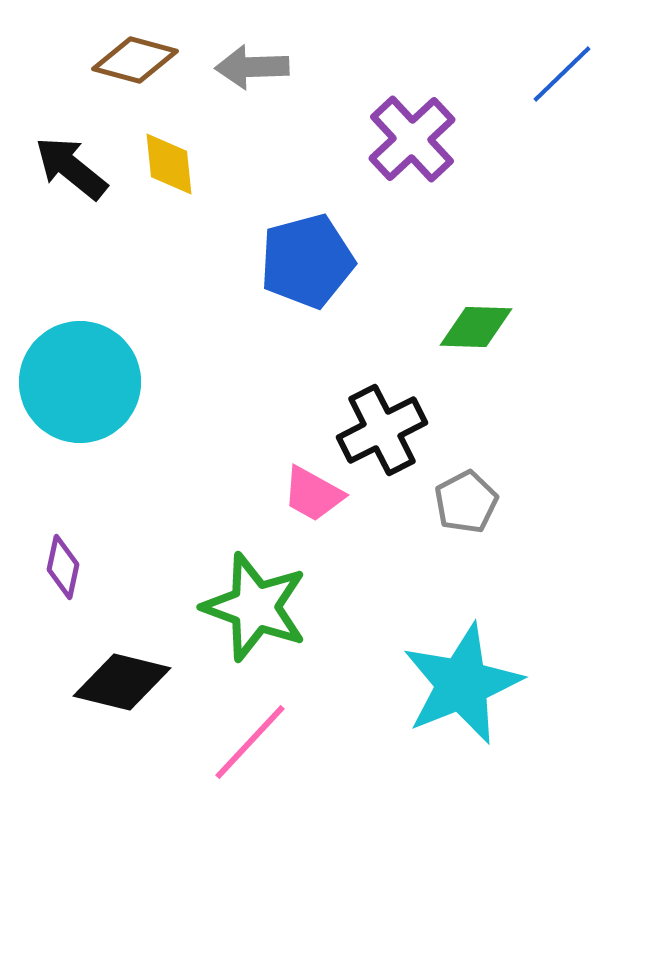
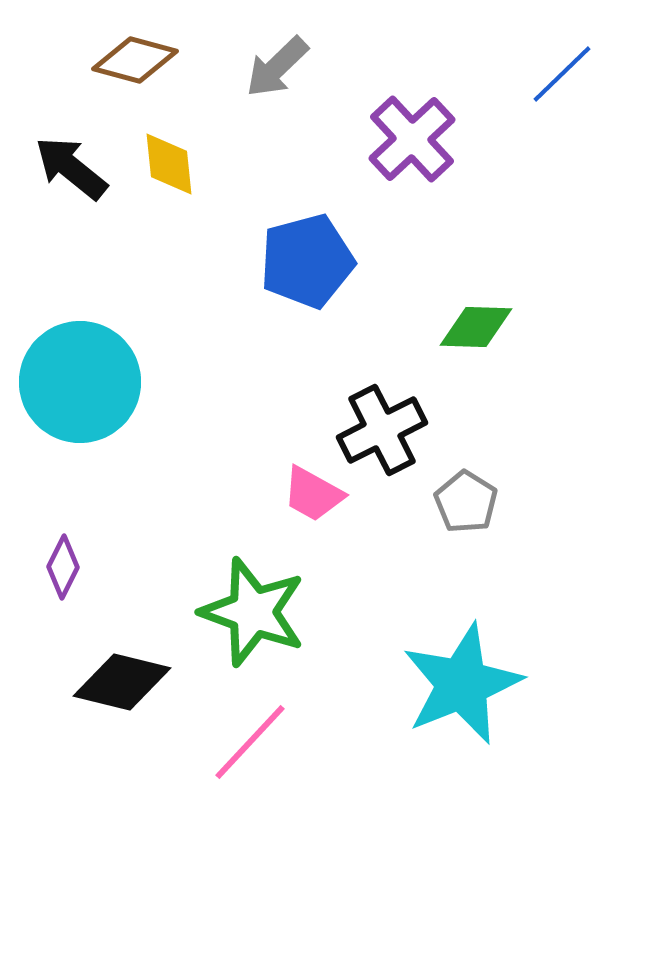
gray arrow: moved 25 px right; rotated 42 degrees counterclockwise
gray pentagon: rotated 12 degrees counterclockwise
purple diamond: rotated 14 degrees clockwise
green star: moved 2 px left, 5 px down
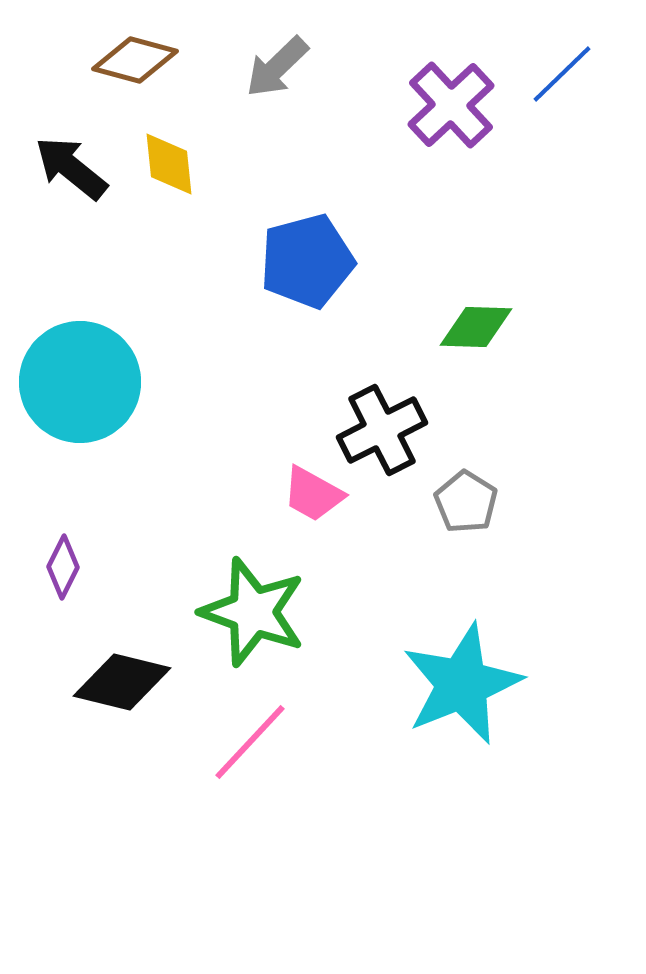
purple cross: moved 39 px right, 34 px up
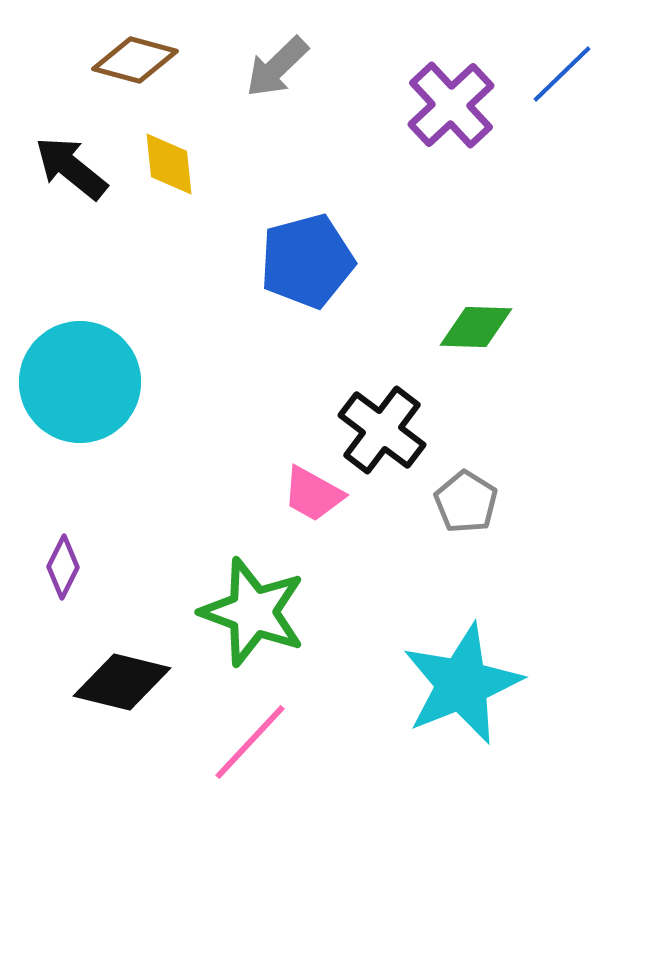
black cross: rotated 26 degrees counterclockwise
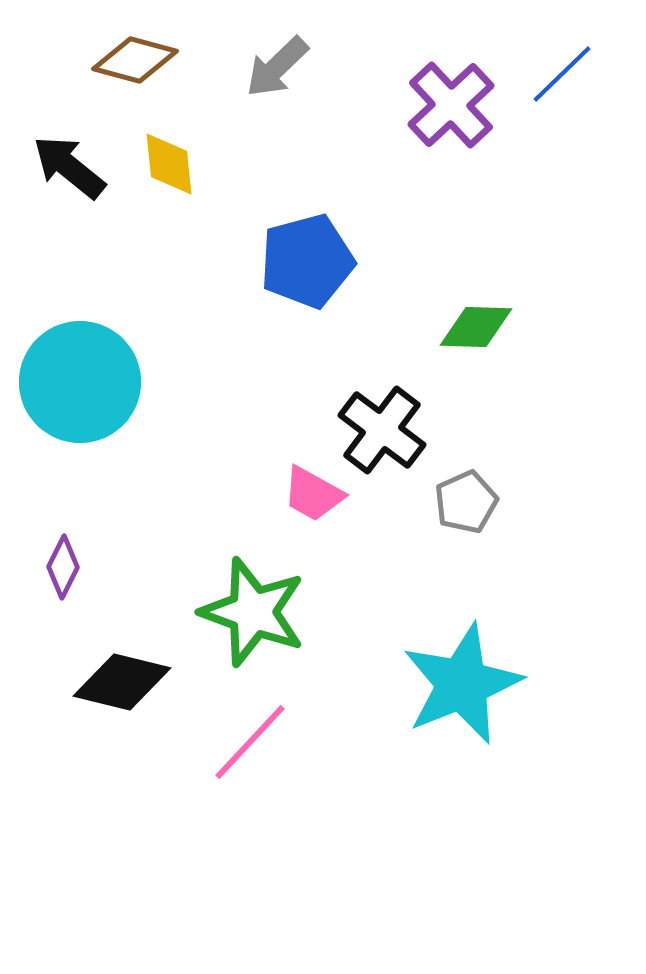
black arrow: moved 2 px left, 1 px up
gray pentagon: rotated 16 degrees clockwise
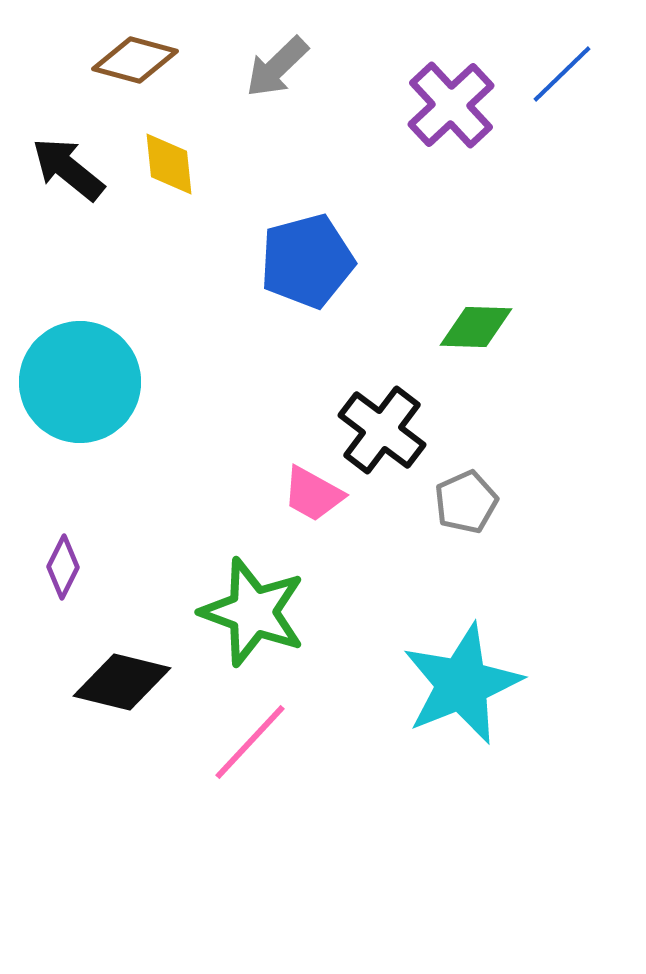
black arrow: moved 1 px left, 2 px down
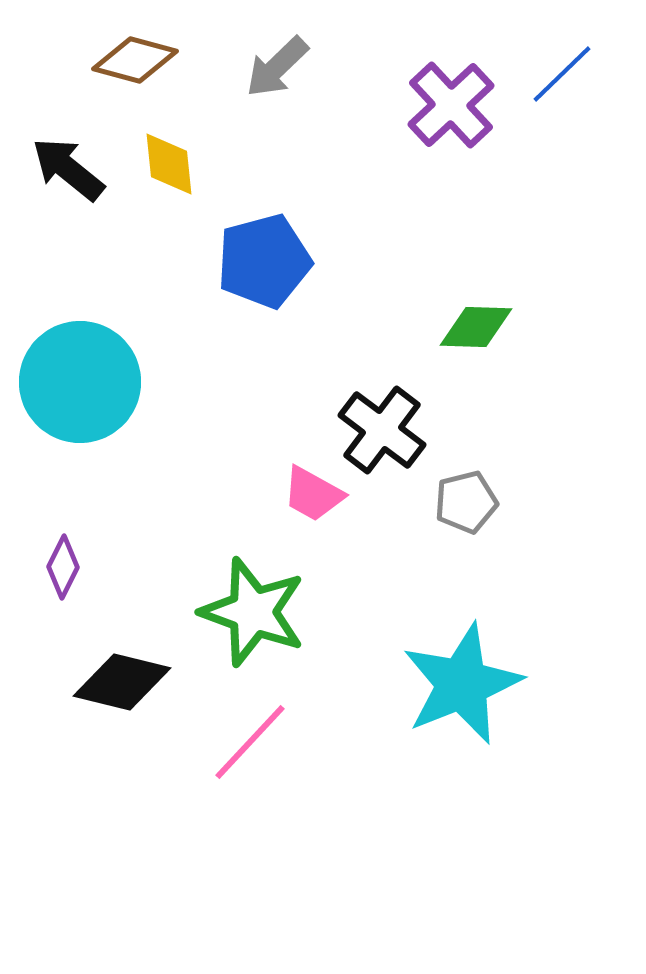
blue pentagon: moved 43 px left
gray pentagon: rotated 10 degrees clockwise
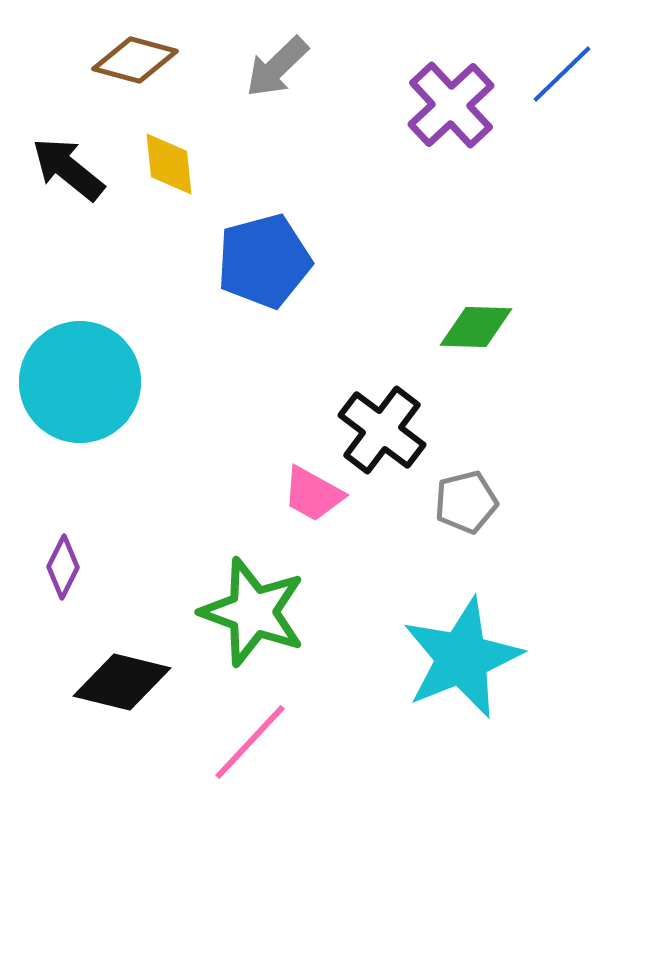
cyan star: moved 26 px up
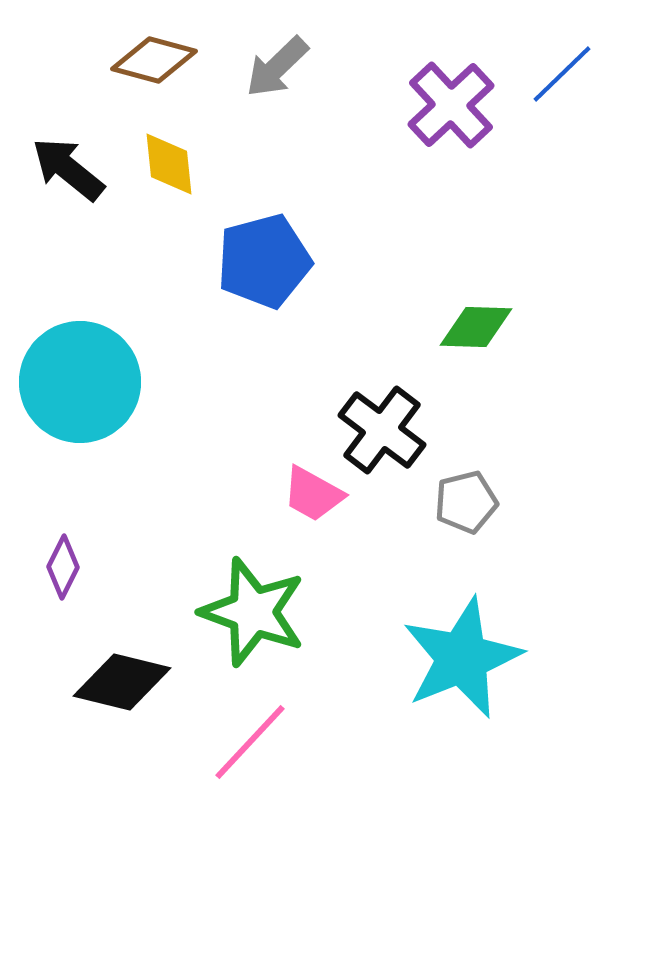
brown diamond: moved 19 px right
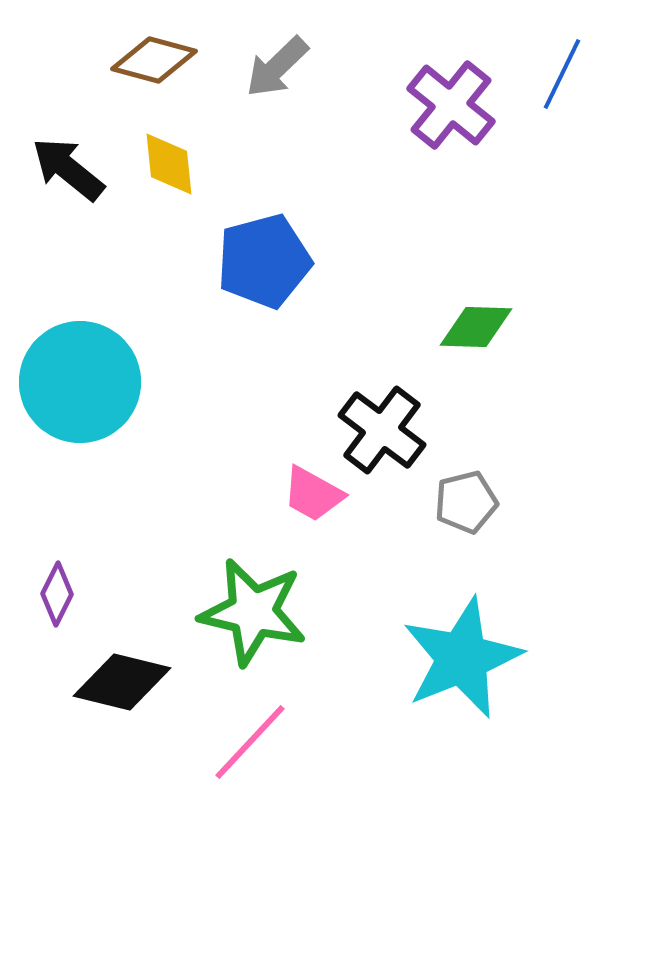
blue line: rotated 20 degrees counterclockwise
purple cross: rotated 8 degrees counterclockwise
purple diamond: moved 6 px left, 27 px down
green star: rotated 7 degrees counterclockwise
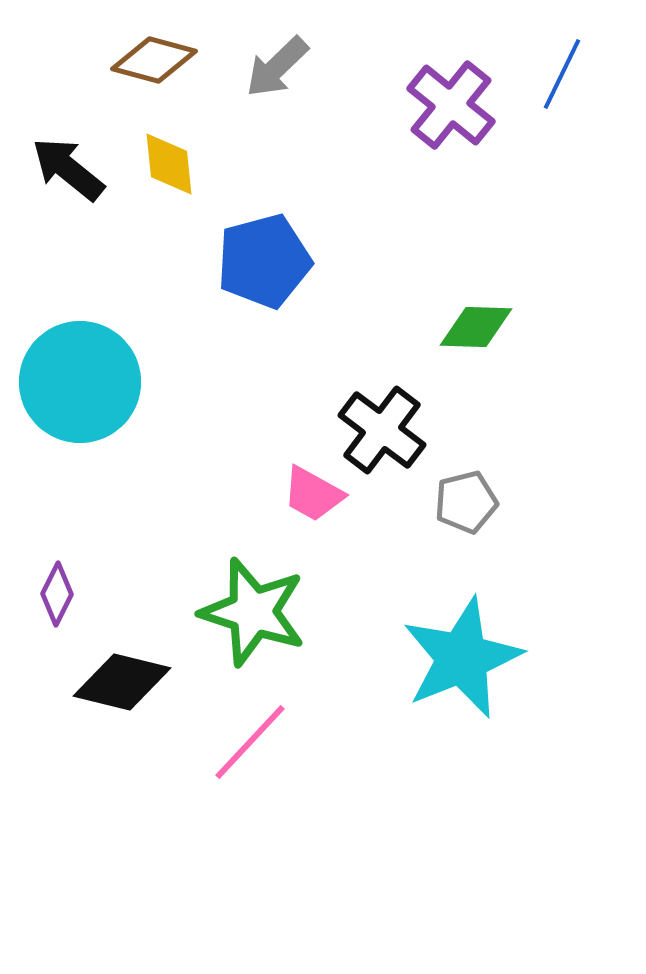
green star: rotated 5 degrees clockwise
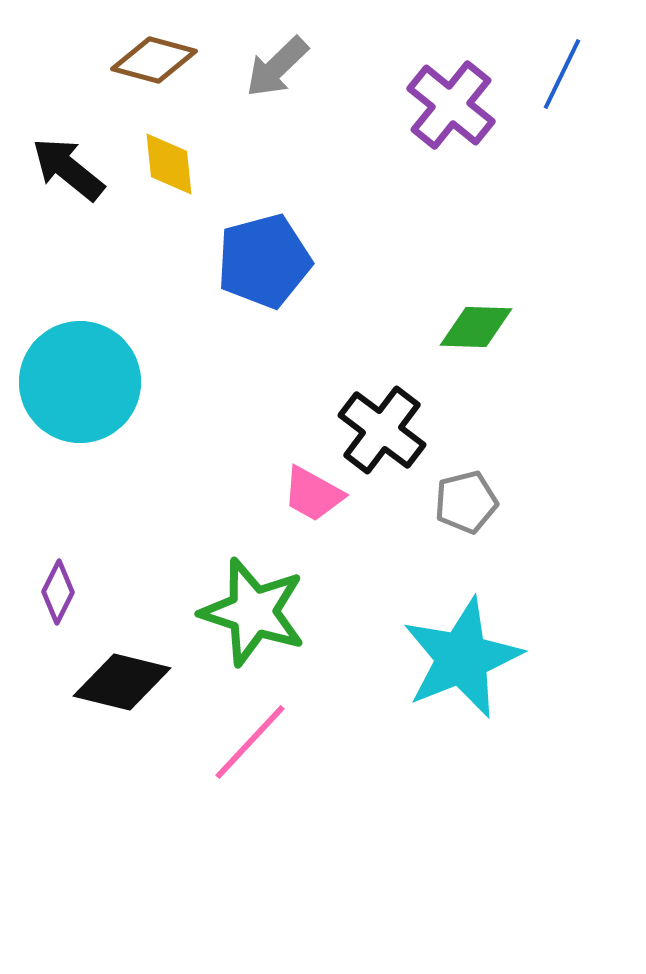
purple diamond: moved 1 px right, 2 px up
